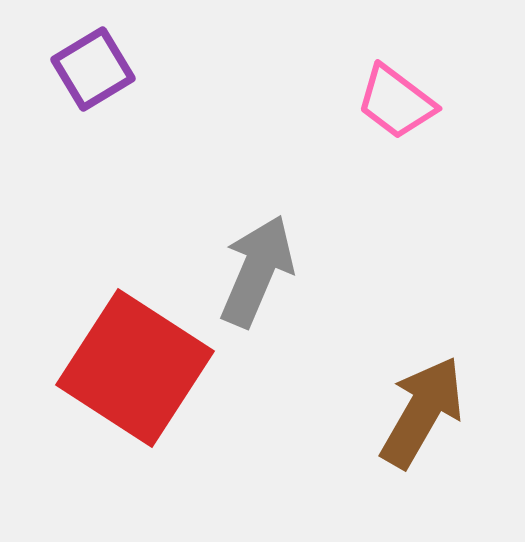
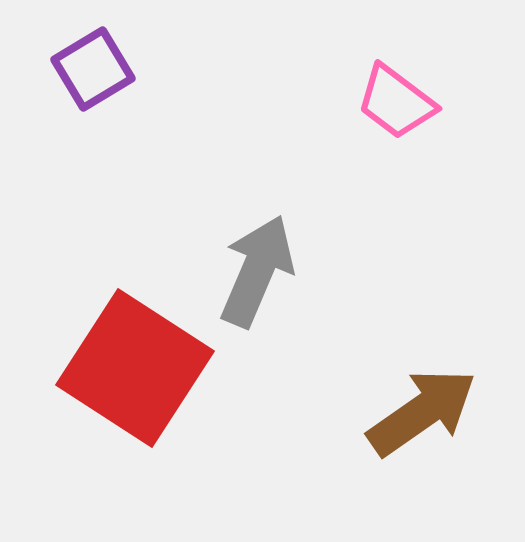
brown arrow: rotated 25 degrees clockwise
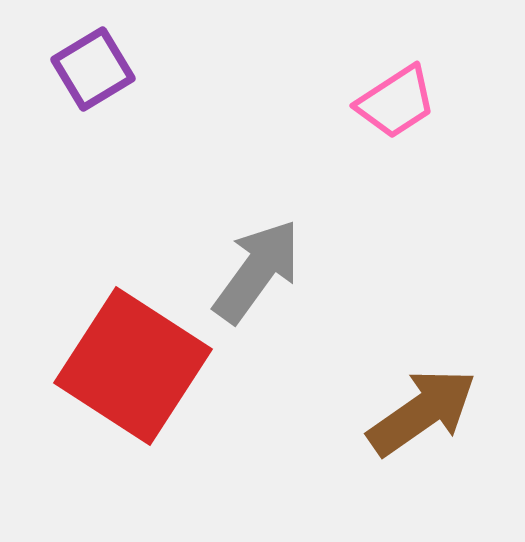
pink trapezoid: rotated 70 degrees counterclockwise
gray arrow: rotated 13 degrees clockwise
red square: moved 2 px left, 2 px up
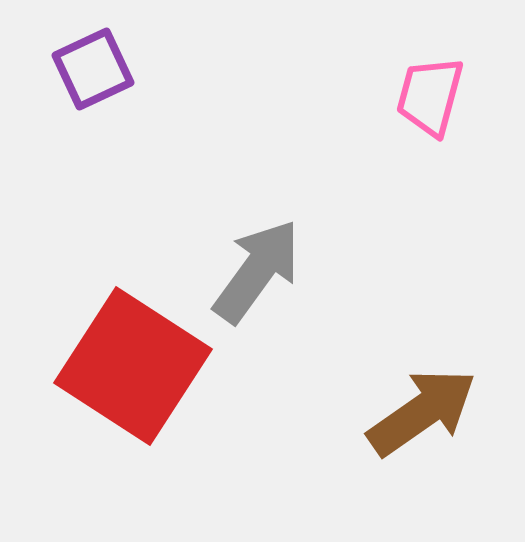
purple square: rotated 6 degrees clockwise
pink trapezoid: moved 34 px right, 6 px up; rotated 138 degrees clockwise
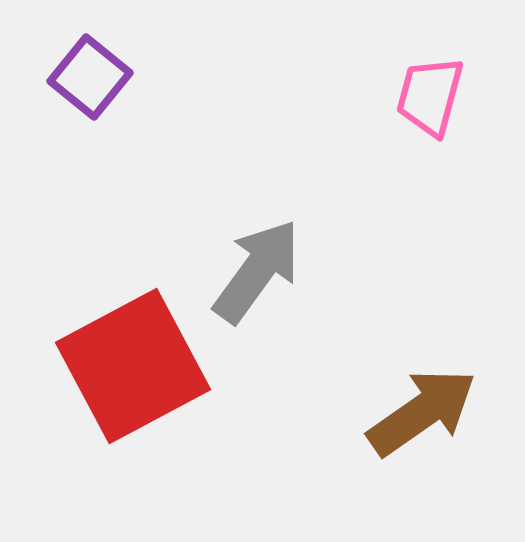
purple square: moved 3 px left, 8 px down; rotated 26 degrees counterclockwise
red square: rotated 29 degrees clockwise
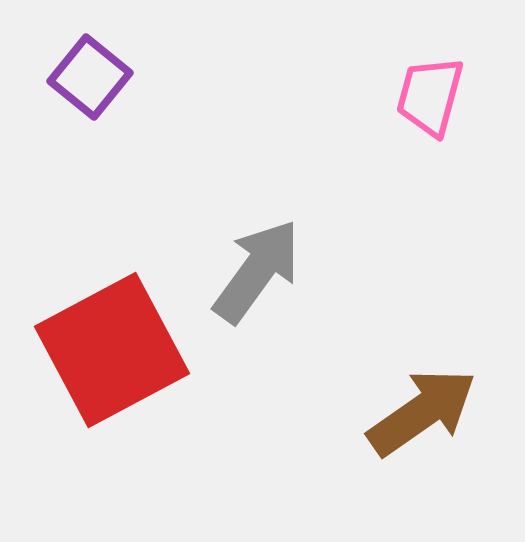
red square: moved 21 px left, 16 px up
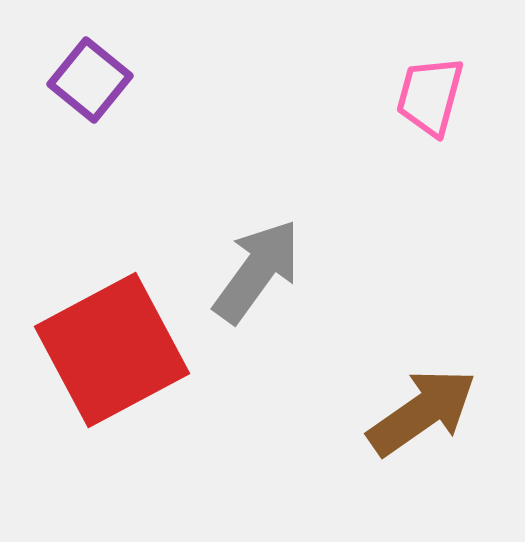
purple square: moved 3 px down
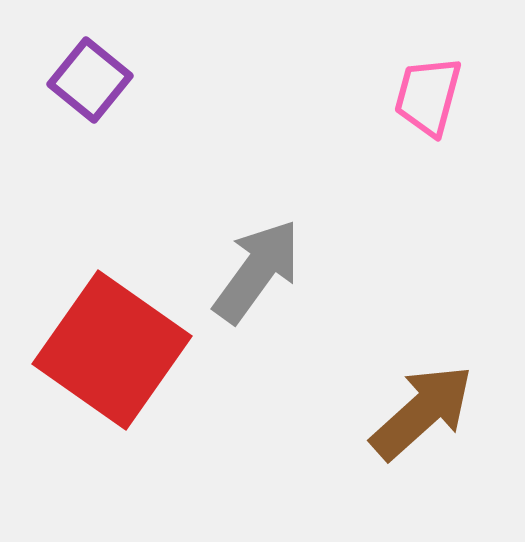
pink trapezoid: moved 2 px left
red square: rotated 27 degrees counterclockwise
brown arrow: rotated 7 degrees counterclockwise
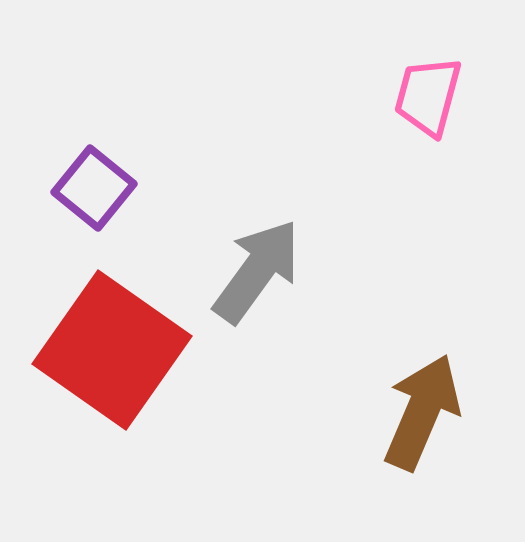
purple square: moved 4 px right, 108 px down
brown arrow: rotated 25 degrees counterclockwise
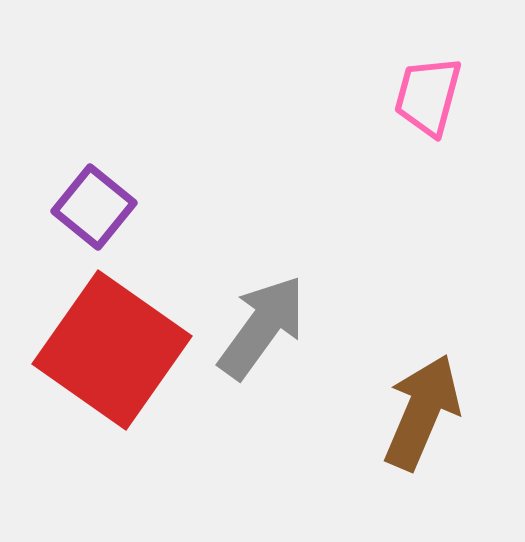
purple square: moved 19 px down
gray arrow: moved 5 px right, 56 px down
